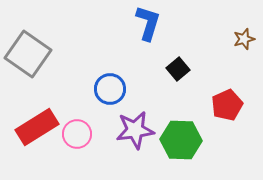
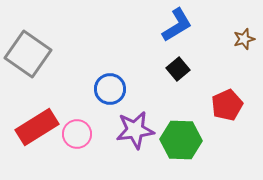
blue L-shape: moved 29 px right, 2 px down; rotated 42 degrees clockwise
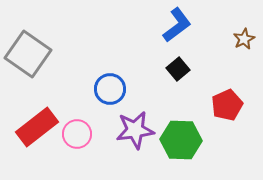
blue L-shape: rotated 6 degrees counterclockwise
brown star: rotated 10 degrees counterclockwise
red rectangle: rotated 6 degrees counterclockwise
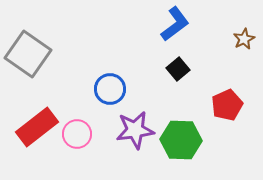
blue L-shape: moved 2 px left, 1 px up
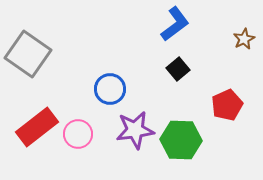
pink circle: moved 1 px right
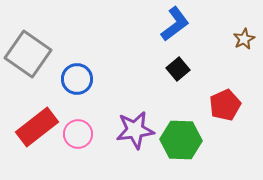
blue circle: moved 33 px left, 10 px up
red pentagon: moved 2 px left
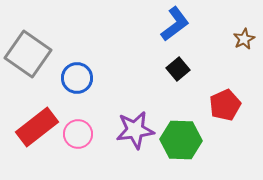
blue circle: moved 1 px up
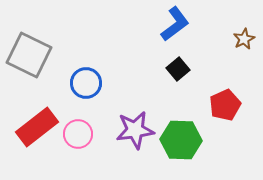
gray square: moved 1 px right, 1 px down; rotated 9 degrees counterclockwise
blue circle: moved 9 px right, 5 px down
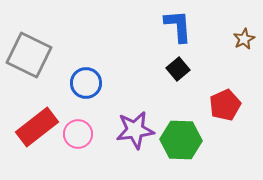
blue L-shape: moved 3 px right, 2 px down; rotated 57 degrees counterclockwise
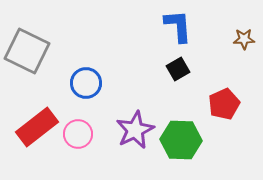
brown star: rotated 25 degrees clockwise
gray square: moved 2 px left, 4 px up
black square: rotated 10 degrees clockwise
red pentagon: moved 1 px left, 1 px up
purple star: rotated 18 degrees counterclockwise
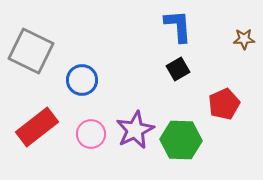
gray square: moved 4 px right
blue circle: moved 4 px left, 3 px up
pink circle: moved 13 px right
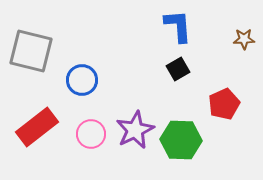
gray square: rotated 12 degrees counterclockwise
